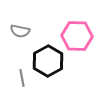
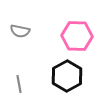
black hexagon: moved 19 px right, 15 px down
gray line: moved 3 px left, 6 px down
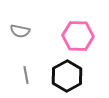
pink hexagon: moved 1 px right
gray line: moved 7 px right, 9 px up
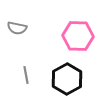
gray semicircle: moved 3 px left, 3 px up
black hexagon: moved 3 px down
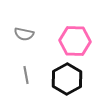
gray semicircle: moved 7 px right, 6 px down
pink hexagon: moved 3 px left, 5 px down
